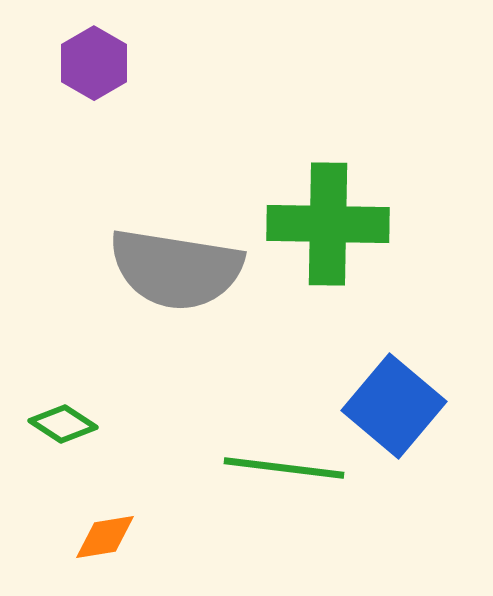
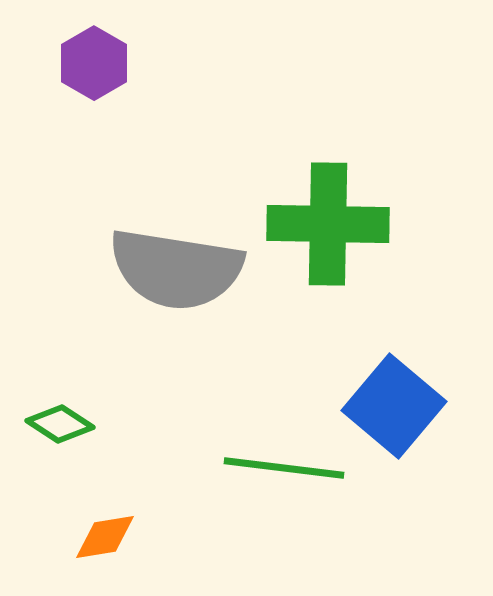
green diamond: moved 3 px left
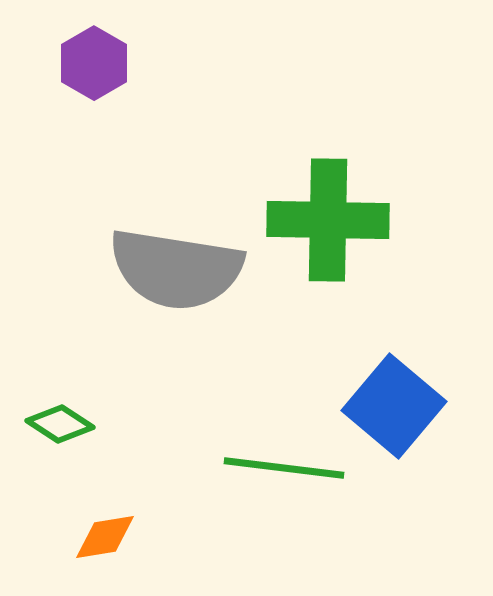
green cross: moved 4 px up
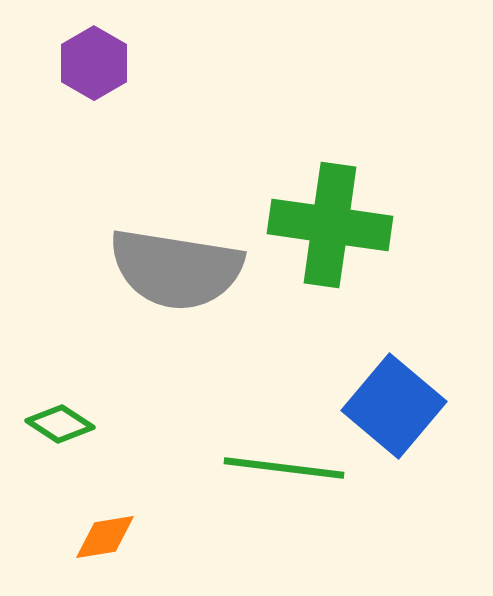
green cross: moved 2 px right, 5 px down; rotated 7 degrees clockwise
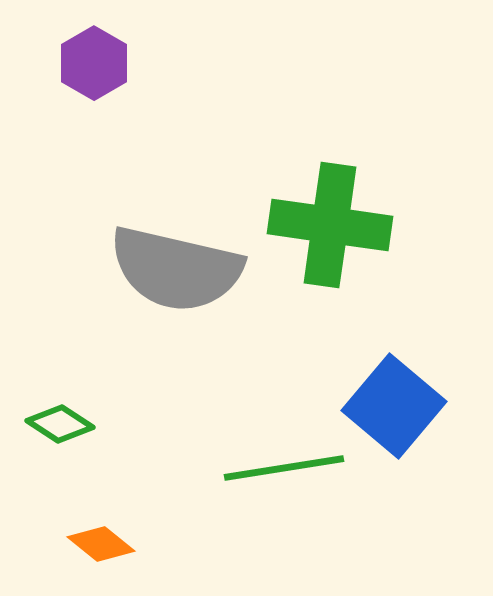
gray semicircle: rotated 4 degrees clockwise
green line: rotated 16 degrees counterclockwise
orange diamond: moved 4 px left, 7 px down; rotated 48 degrees clockwise
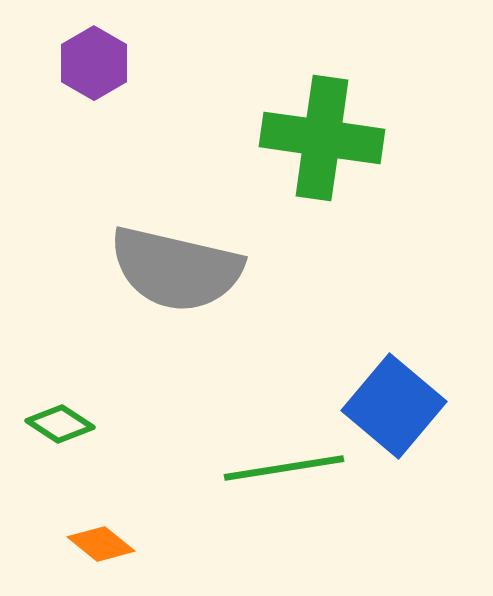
green cross: moved 8 px left, 87 px up
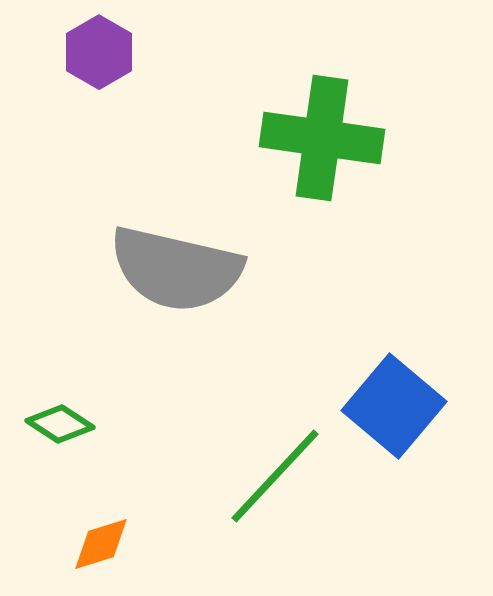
purple hexagon: moved 5 px right, 11 px up
green line: moved 9 px left, 8 px down; rotated 38 degrees counterclockwise
orange diamond: rotated 56 degrees counterclockwise
